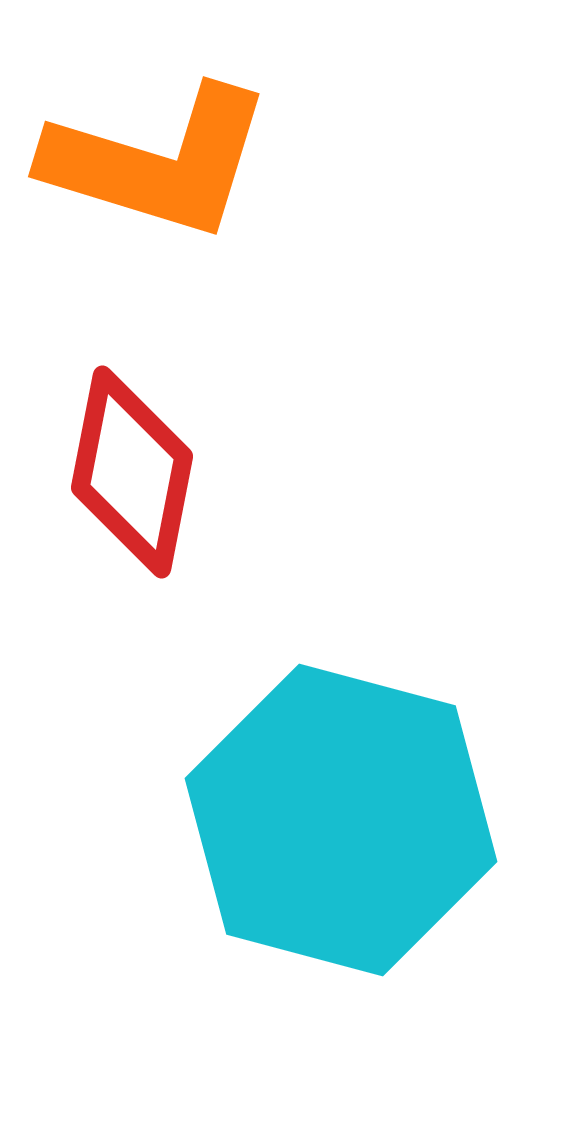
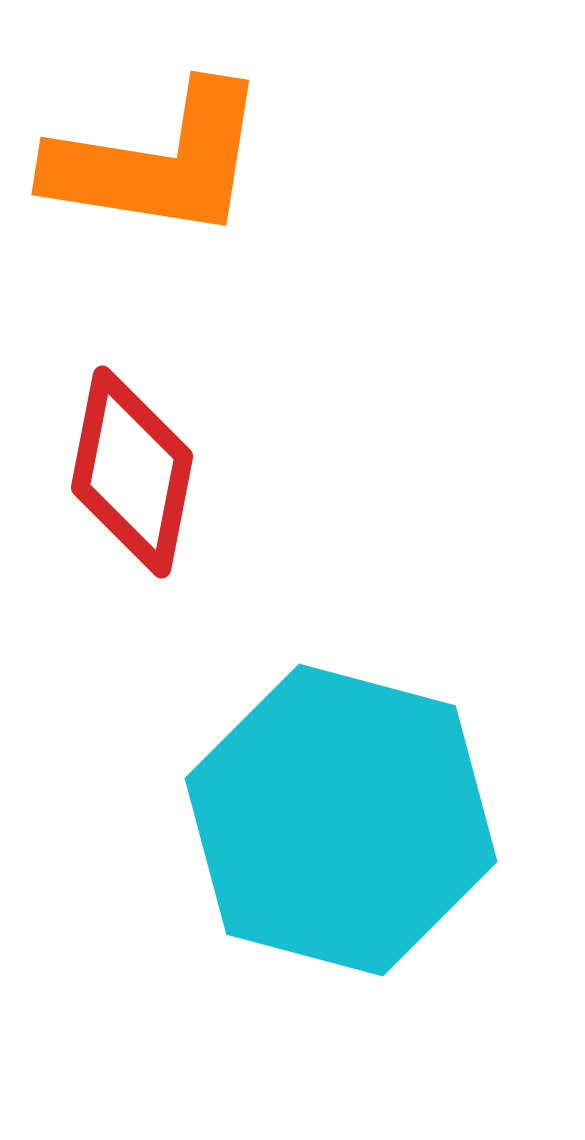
orange L-shape: rotated 8 degrees counterclockwise
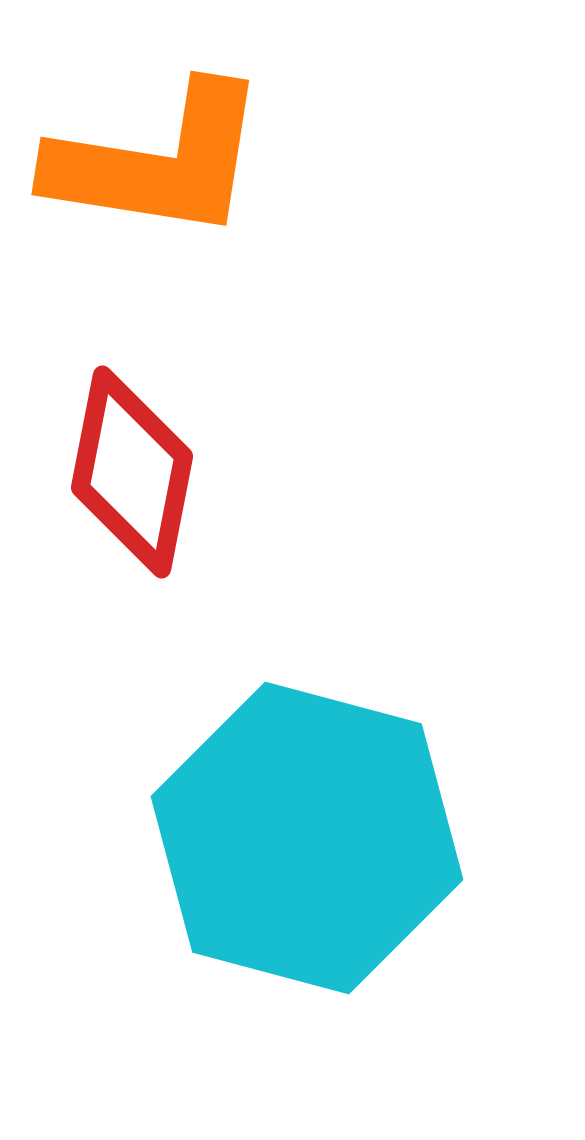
cyan hexagon: moved 34 px left, 18 px down
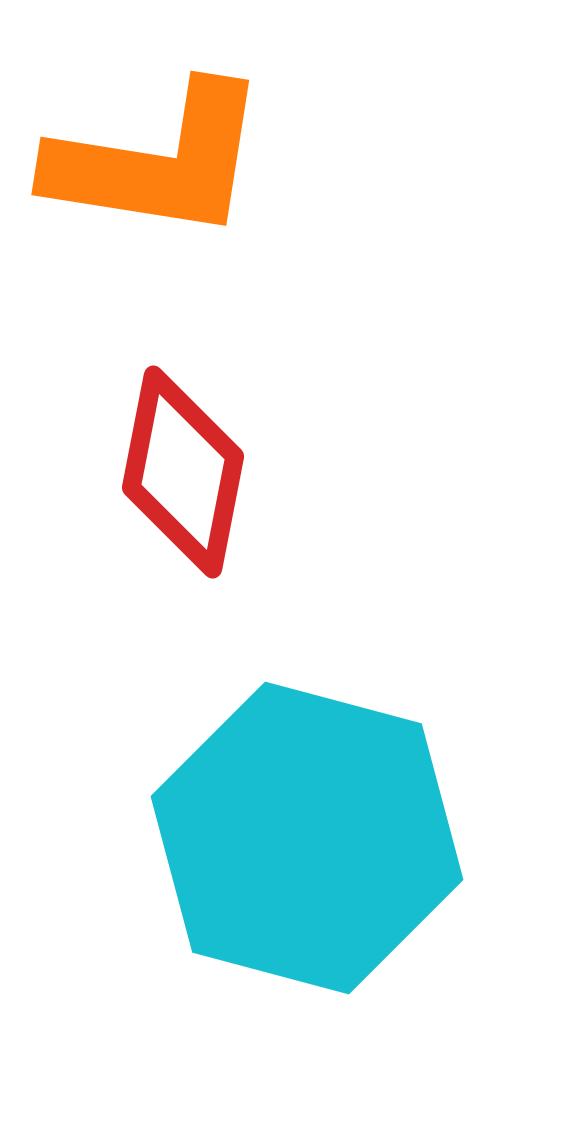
red diamond: moved 51 px right
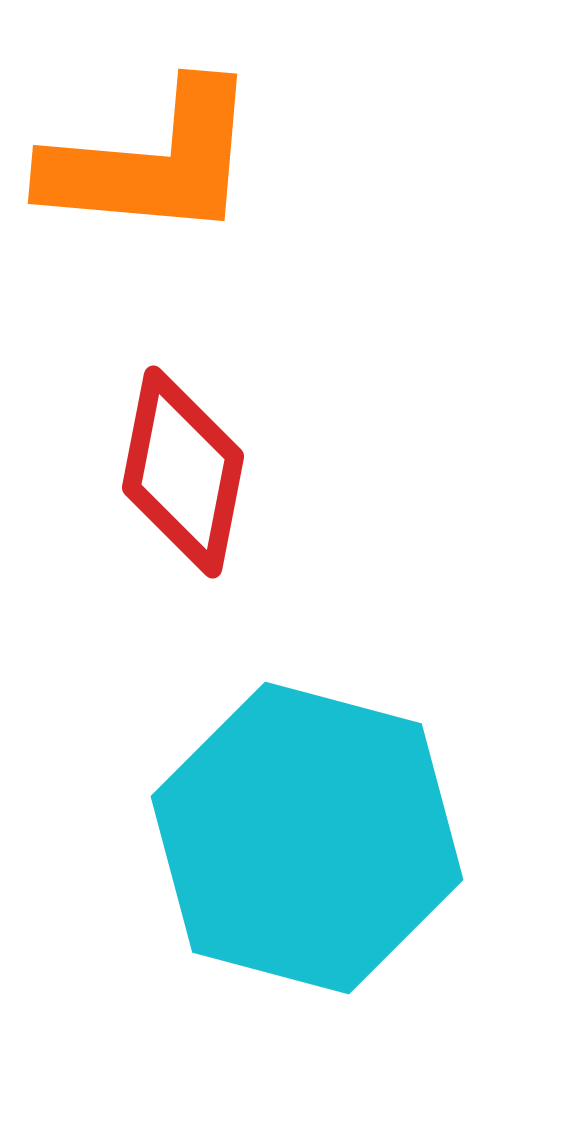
orange L-shape: moved 6 px left; rotated 4 degrees counterclockwise
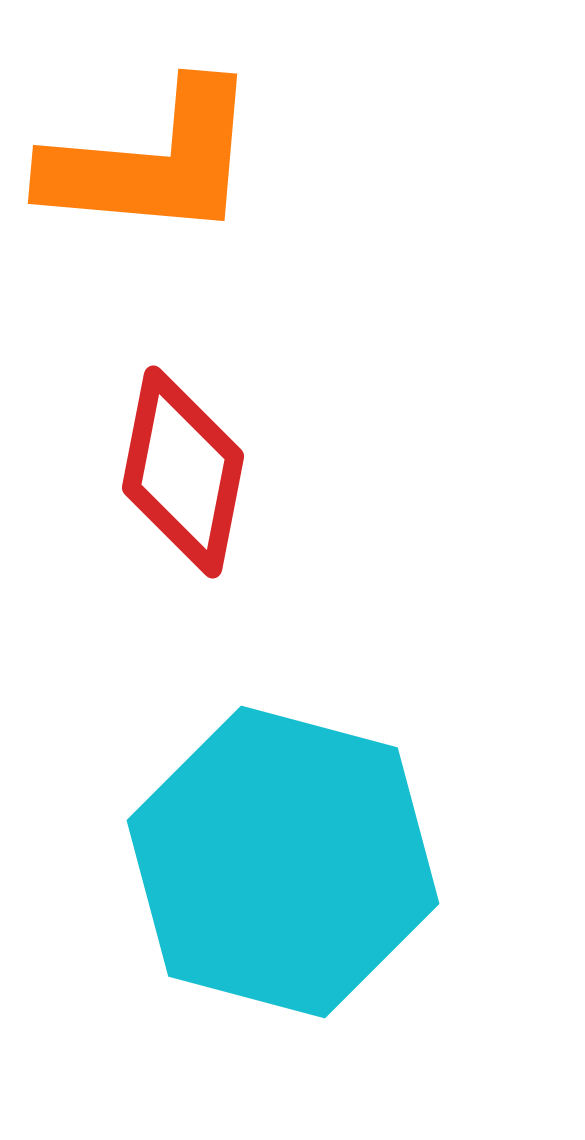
cyan hexagon: moved 24 px left, 24 px down
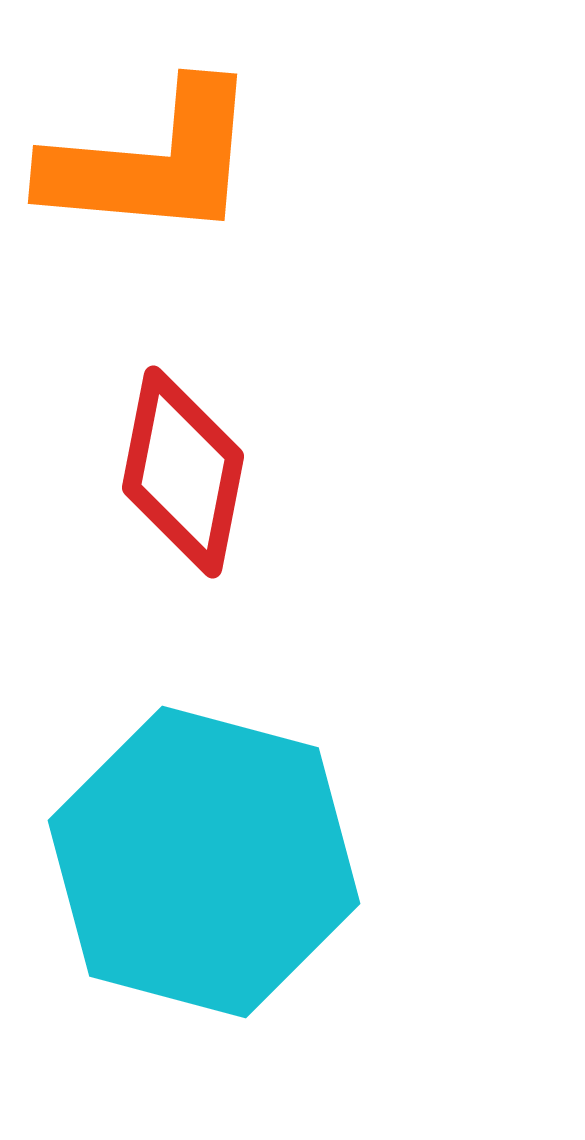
cyan hexagon: moved 79 px left
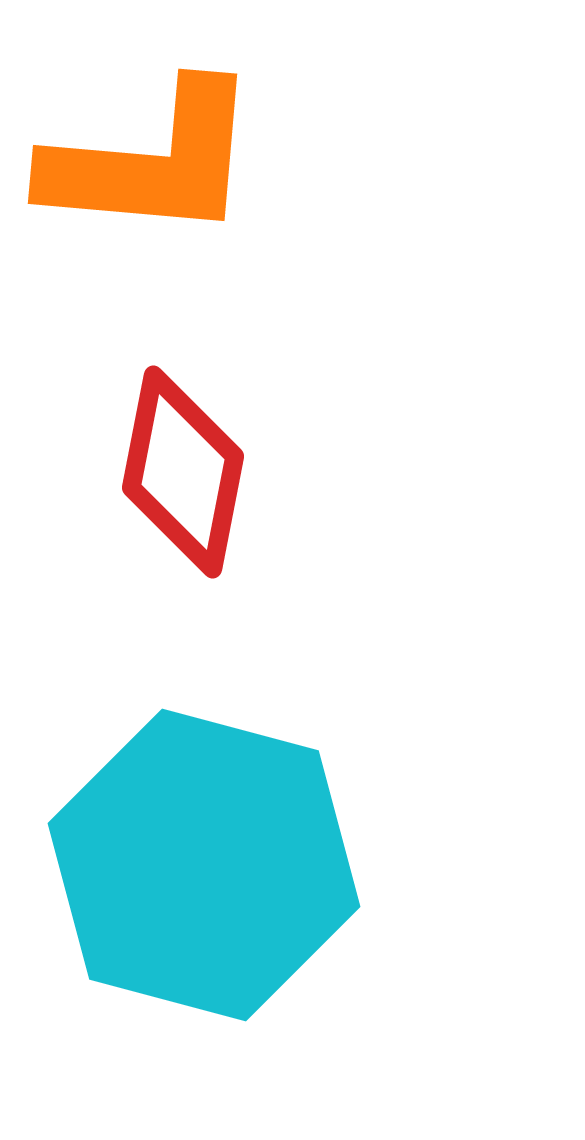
cyan hexagon: moved 3 px down
